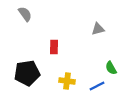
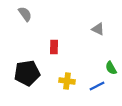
gray triangle: rotated 40 degrees clockwise
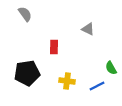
gray triangle: moved 10 px left
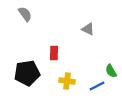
red rectangle: moved 6 px down
green semicircle: moved 3 px down
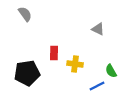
gray triangle: moved 10 px right
yellow cross: moved 8 px right, 17 px up
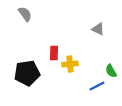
yellow cross: moved 5 px left; rotated 14 degrees counterclockwise
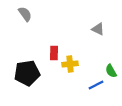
blue line: moved 1 px left, 1 px up
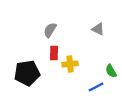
gray semicircle: moved 25 px right, 16 px down; rotated 112 degrees counterclockwise
blue line: moved 2 px down
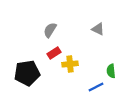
red rectangle: rotated 56 degrees clockwise
green semicircle: rotated 24 degrees clockwise
